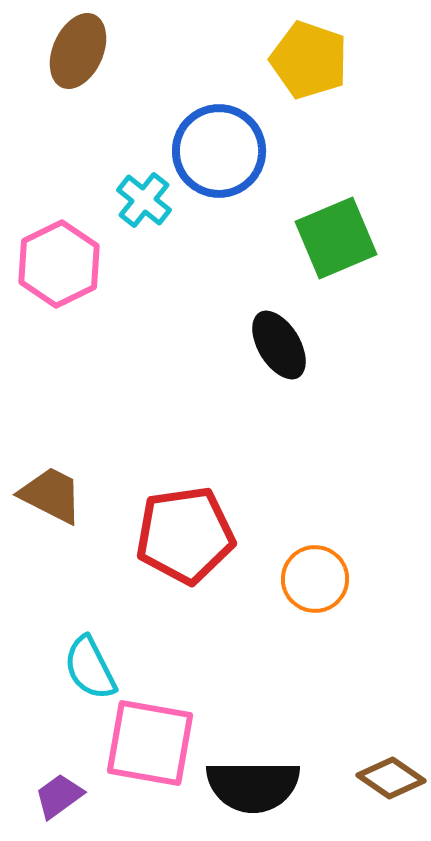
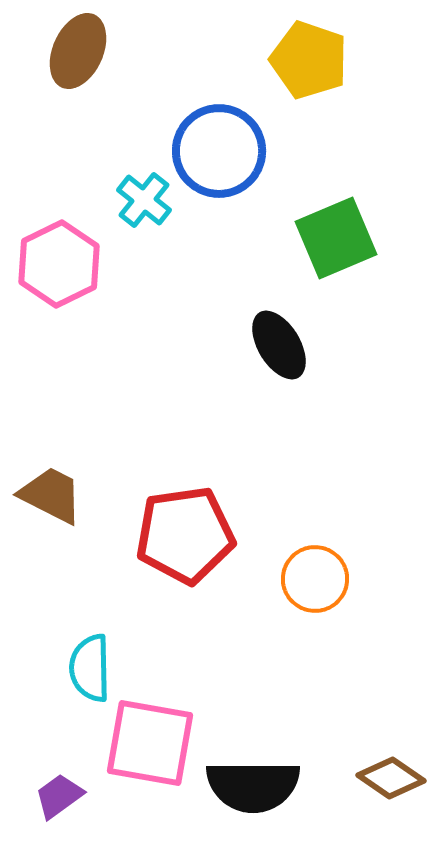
cyan semicircle: rotated 26 degrees clockwise
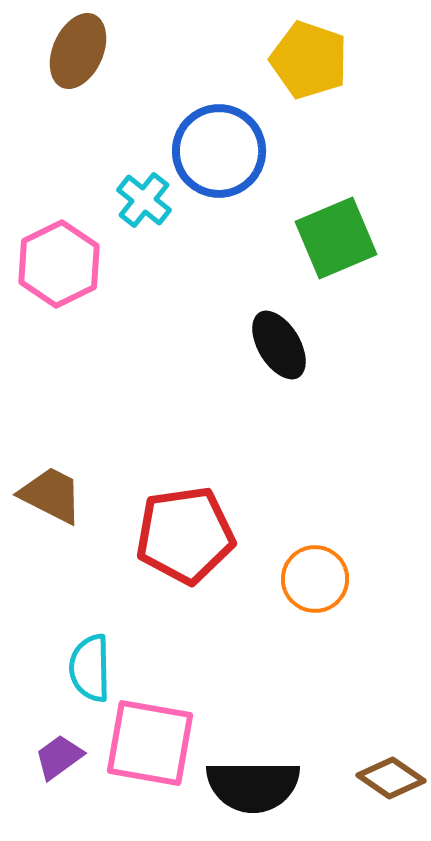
purple trapezoid: moved 39 px up
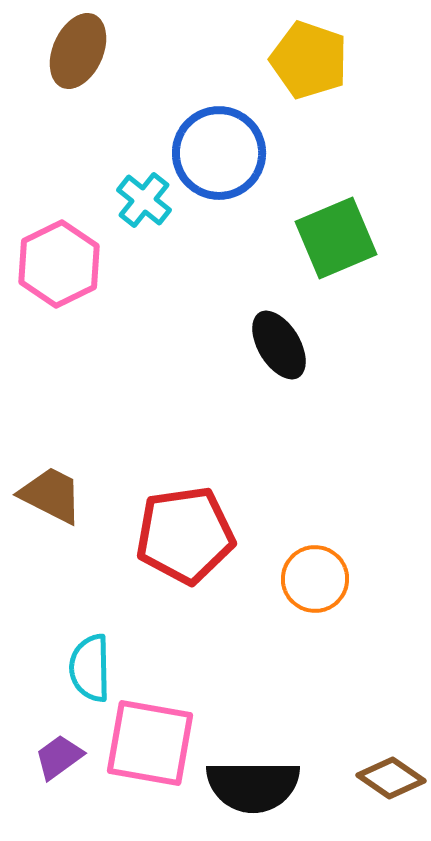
blue circle: moved 2 px down
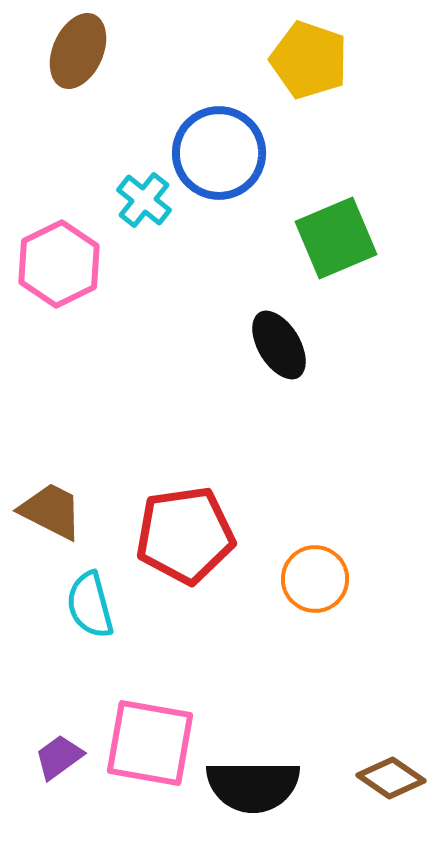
brown trapezoid: moved 16 px down
cyan semicircle: moved 63 px up; rotated 14 degrees counterclockwise
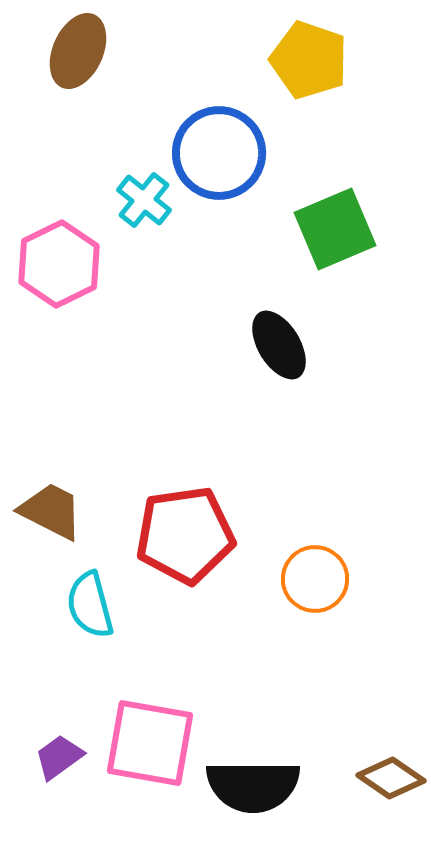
green square: moved 1 px left, 9 px up
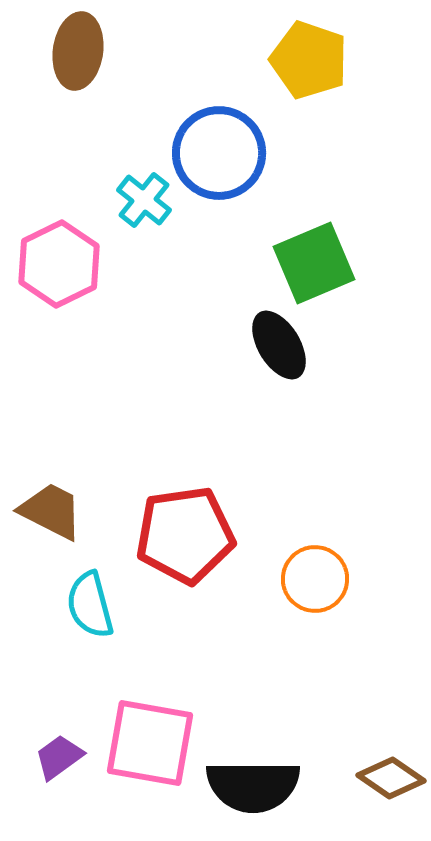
brown ellipse: rotated 16 degrees counterclockwise
green square: moved 21 px left, 34 px down
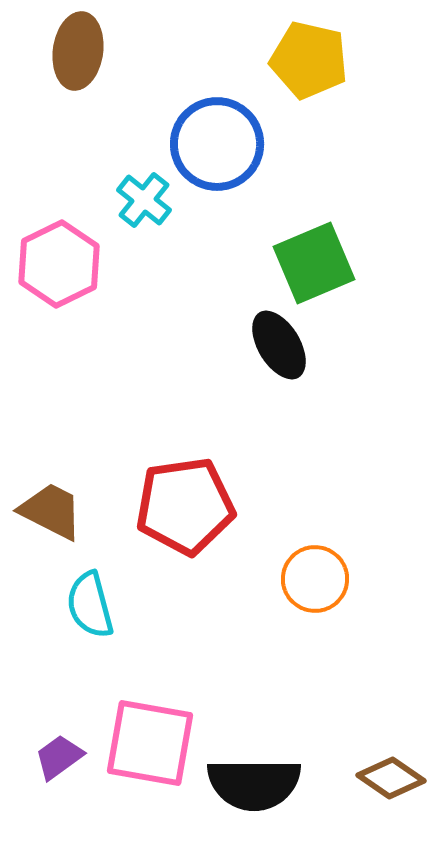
yellow pentagon: rotated 6 degrees counterclockwise
blue circle: moved 2 px left, 9 px up
red pentagon: moved 29 px up
black semicircle: moved 1 px right, 2 px up
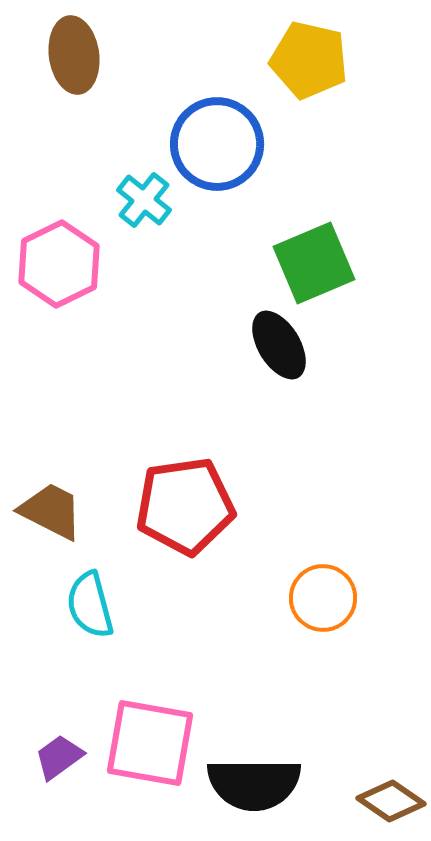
brown ellipse: moved 4 px left, 4 px down; rotated 16 degrees counterclockwise
orange circle: moved 8 px right, 19 px down
brown diamond: moved 23 px down
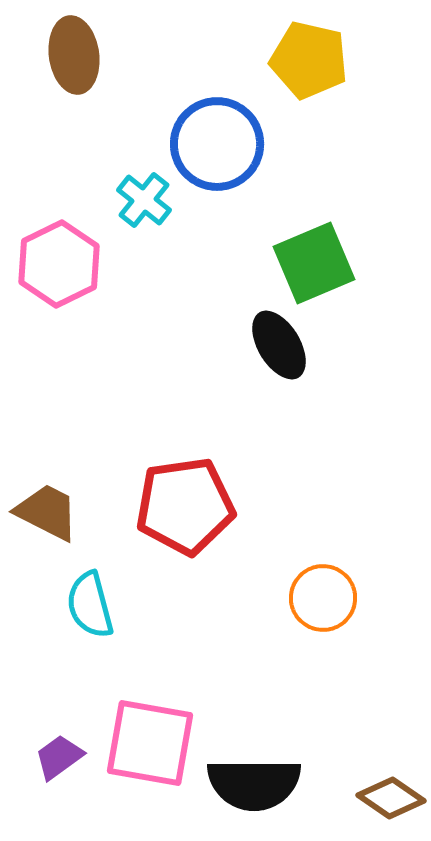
brown trapezoid: moved 4 px left, 1 px down
brown diamond: moved 3 px up
